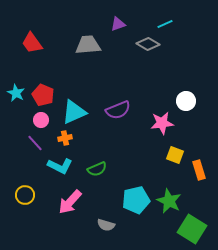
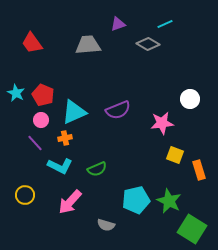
white circle: moved 4 px right, 2 px up
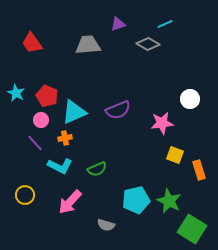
red pentagon: moved 4 px right, 1 px down
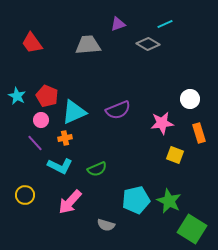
cyan star: moved 1 px right, 3 px down
orange rectangle: moved 37 px up
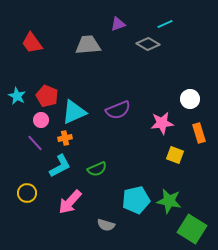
cyan L-shape: rotated 55 degrees counterclockwise
yellow circle: moved 2 px right, 2 px up
green star: rotated 15 degrees counterclockwise
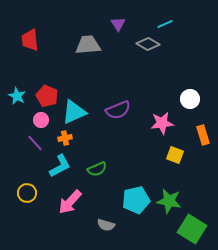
purple triangle: rotated 42 degrees counterclockwise
red trapezoid: moved 2 px left, 3 px up; rotated 30 degrees clockwise
orange rectangle: moved 4 px right, 2 px down
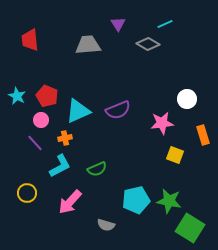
white circle: moved 3 px left
cyan triangle: moved 4 px right, 1 px up
green square: moved 2 px left, 1 px up
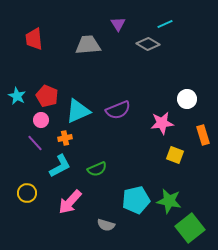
red trapezoid: moved 4 px right, 1 px up
green square: rotated 20 degrees clockwise
